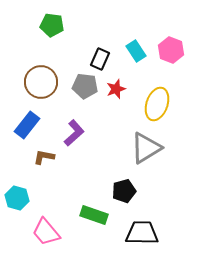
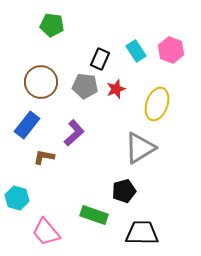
gray triangle: moved 6 px left
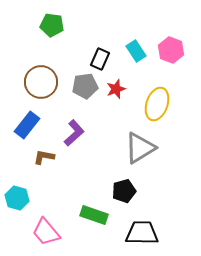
gray pentagon: rotated 15 degrees counterclockwise
